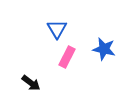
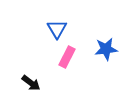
blue star: moved 2 px right; rotated 20 degrees counterclockwise
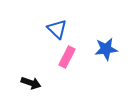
blue triangle: rotated 15 degrees counterclockwise
black arrow: rotated 18 degrees counterclockwise
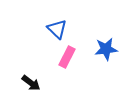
black arrow: rotated 18 degrees clockwise
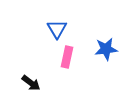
blue triangle: rotated 15 degrees clockwise
pink rectangle: rotated 15 degrees counterclockwise
